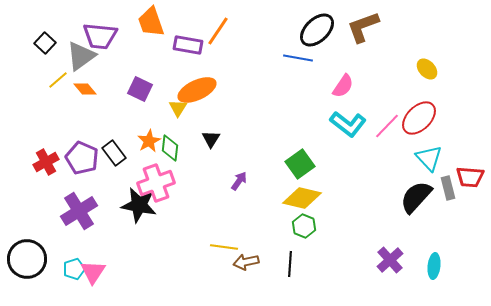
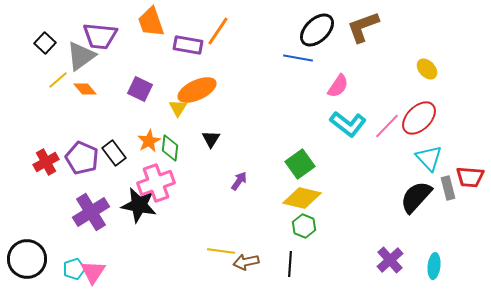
pink semicircle at (343, 86): moved 5 px left
purple cross at (79, 211): moved 12 px right, 1 px down
yellow line at (224, 247): moved 3 px left, 4 px down
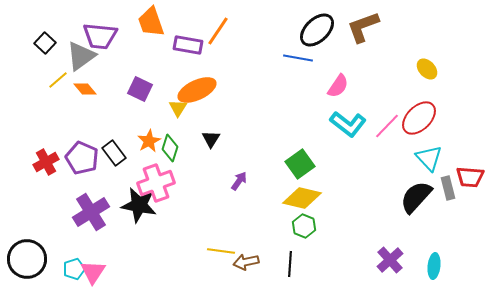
green diamond at (170, 148): rotated 12 degrees clockwise
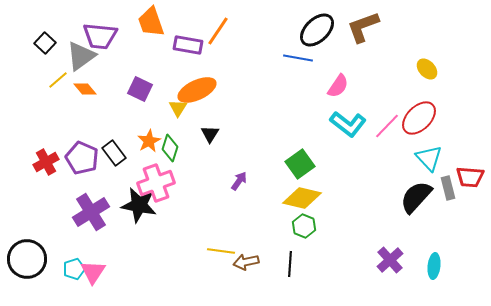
black triangle at (211, 139): moved 1 px left, 5 px up
